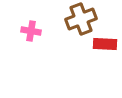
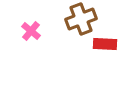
pink cross: rotated 30 degrees clockwise
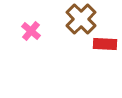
brown cross: rotated 24 degrees counterclockwise
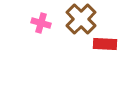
pink cross: moved 10 px right, 8 px up; rotated 24 degrees counterclockwise
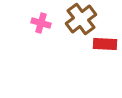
brown cross: rotated 8 degrees clockwise
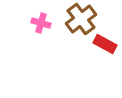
red rectangle: rotated 25 degrees clockwise
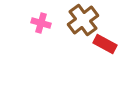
brown cross: moved 2 px right, 1 px down
